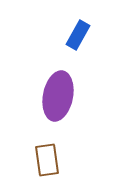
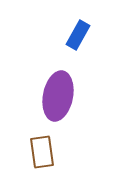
brown rectangle: moved 5 px left, 8 px up
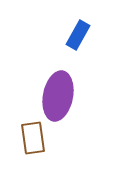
brown rectangle: moved 9 px left, 14 px up
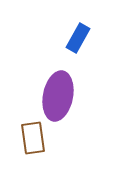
blue rectangle: moved 3 px down
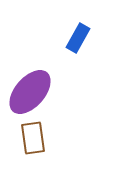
purple ellipse: moved 28 px left, 4 px up; rotated 30 degrees clockwise
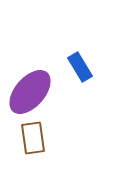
blue rectangle: moved 2 px right, 29 px down; rotated 60 degrees counterclockwise
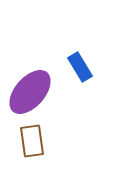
brown rectangle: moved 1 px left, 3 px down
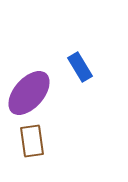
purple ellipse: moved 1 px left, 1 px down
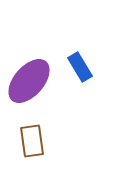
purple ellipse: moved 12 px up
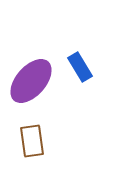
purple ellipse: moved 2 px right
